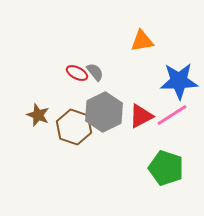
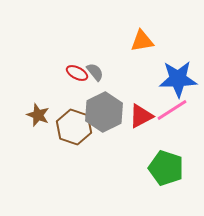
blue star: moved 1 px left, 2 px up
pink line: moved 5 px up
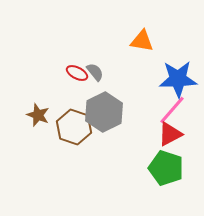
orange triangle: rotated 20 degrees clockwise
pink line: rotated 16 degrees counterclockwise
red triangle: moved 29 px right, 18 px down
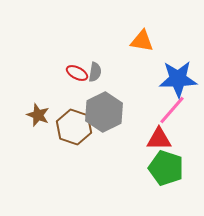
gray semicircle: rotated 48 degrees clockwise
red triangle: moved 11 px left, 5 px down; rotated 28 degrees clockwise
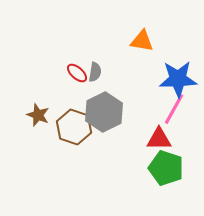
red ellipse: rotated 15 degrees clockwise
pink line: moved 2 px right, 1 px up; rotated 12 degrees counterclockwise
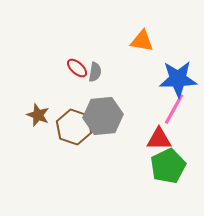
red ellipse: moved 5 px up
gray hexagon: moved 1 px left, 4 px down; rotated 21 degrees clockwise
green pentagon: moved 2 px right, 2 px up; rotated 28 degrees clockwise
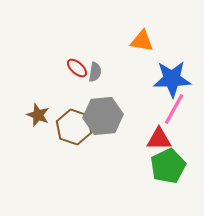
blue star: moved 6 px left
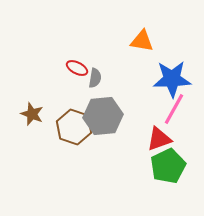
red ellipse: rotated 15 degrees counterclockwise
gray semicircle: moved 6 px down
brown star: moved 6 px left, 1 px up
red triangle: rotated 20 degrees counterclockwise
